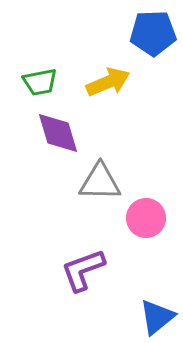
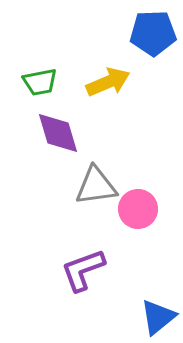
gray triangle: moved 4 px left, 4 px down; rotated 9 degrees counterclockwise
pink circle: moved 8 px left, 9 px up
blue triangle: moved 1 px right
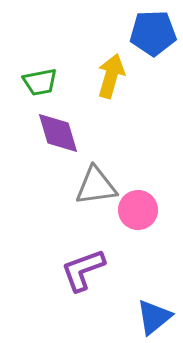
yellow arrow: moved 3 px right, 6 px up; rotated 51 degrees counterclockwise
pink circle: moved 1 px down
blue triangle: moved 4 px left
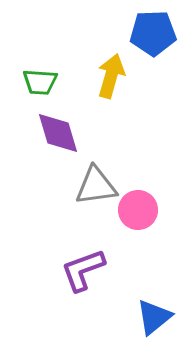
green trapezoid: rotated 15 degrees clockwise
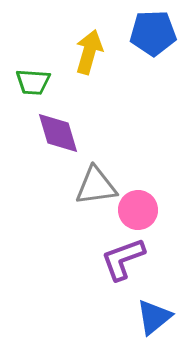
yellow arrow: moved 22 px left, 24 px up
green trapezoid: moved 7 px left
purple L-shape: moved 40 px right, 11 px up
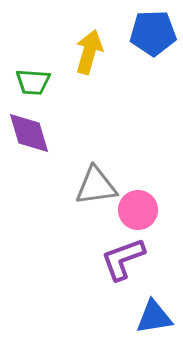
purple diamond: moved 29 px left
blue triangle: rotated 30 degrees clockwise
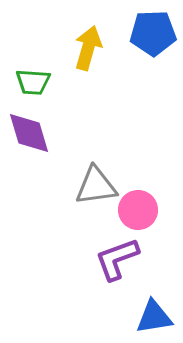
yellow arrow: moved 1 px left, 4 px up
purple L-shape: moved 6 px left
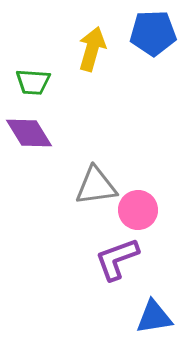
yellow arrow: moved 4 px right, 1 px down
purple diamond: rotated 15 degrees counterclockwise
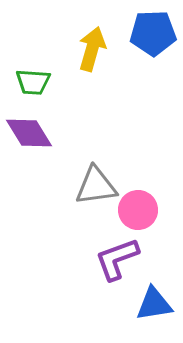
blue triangle: moved 13 px up
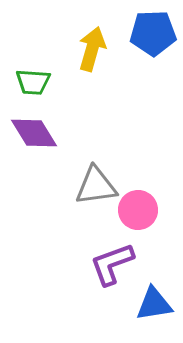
purple diamond: moved 5 px right
purple L-shape: moved 5 px left, 5 px down
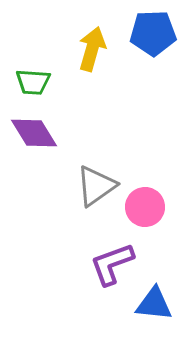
gray triangle: rotated 27 degrees counterclockwise
pink circle: moved 7 px right, 3 px up
blue triangle: rotated 15 degrees clockwise
